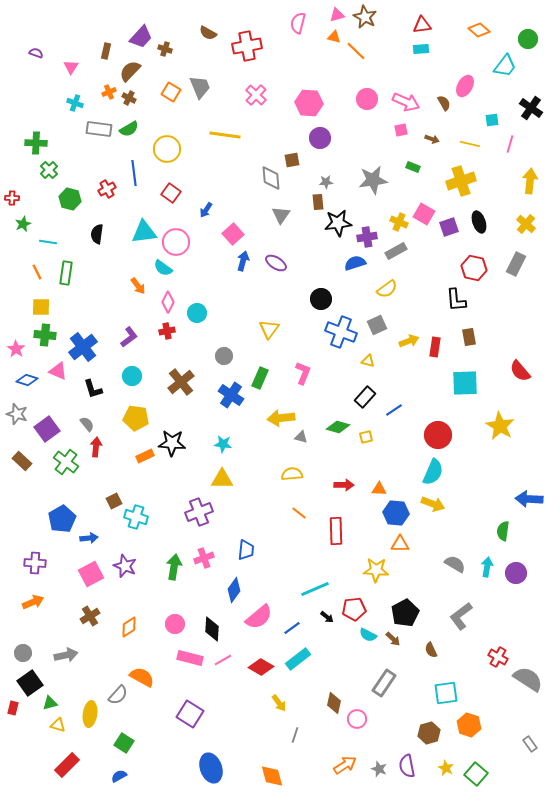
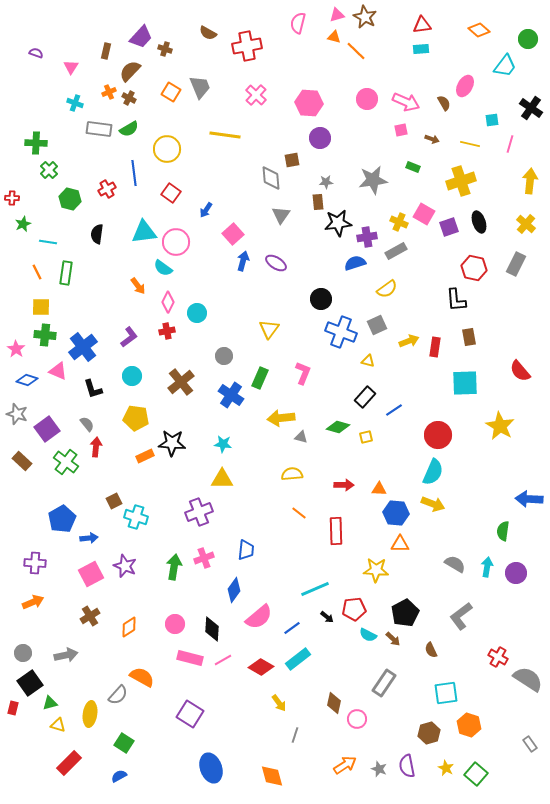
red rectangle at (67, 765): moved 2 px right, 2 px up
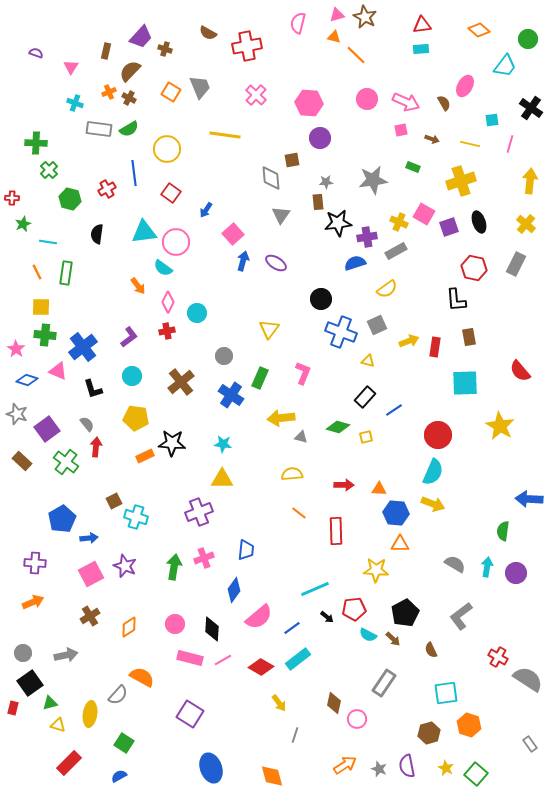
orange line at (356, 51): moved 4 px down
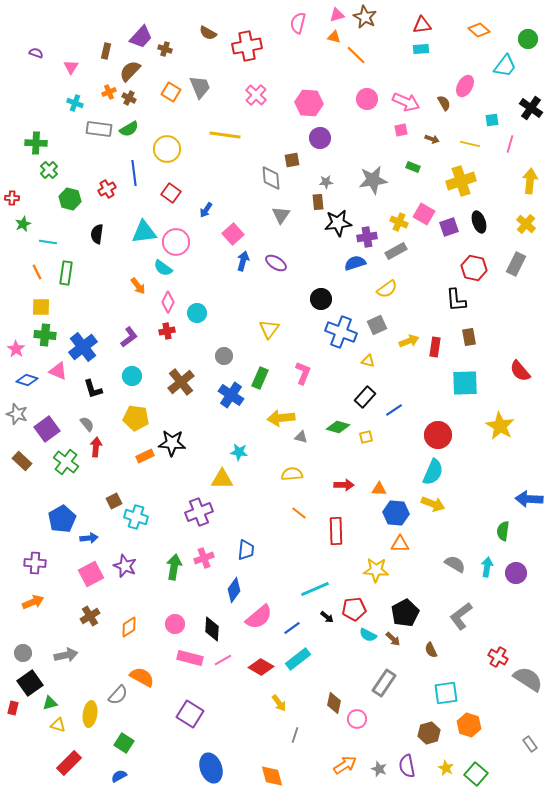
cyan star at (223, 444): moved 16 px right, 8 px down
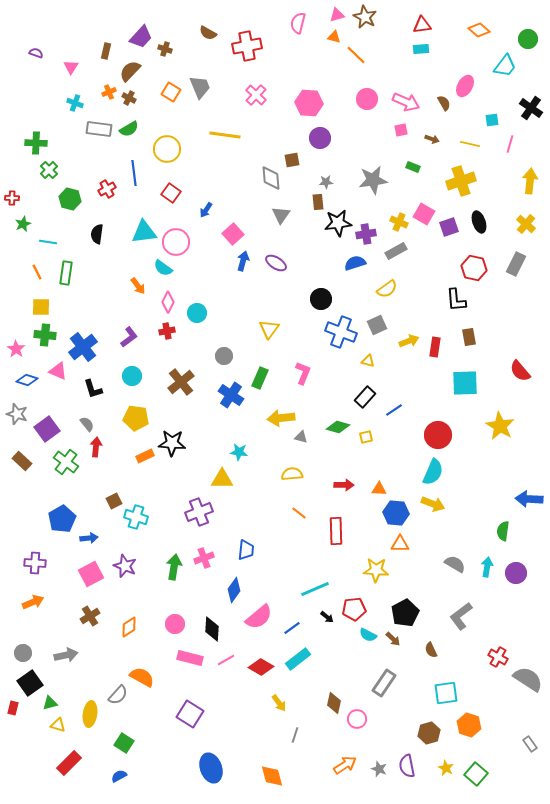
purple cross at (367, 237): moved 1 px left, 3 px up
pink line at (223, 660): moved 3 px right
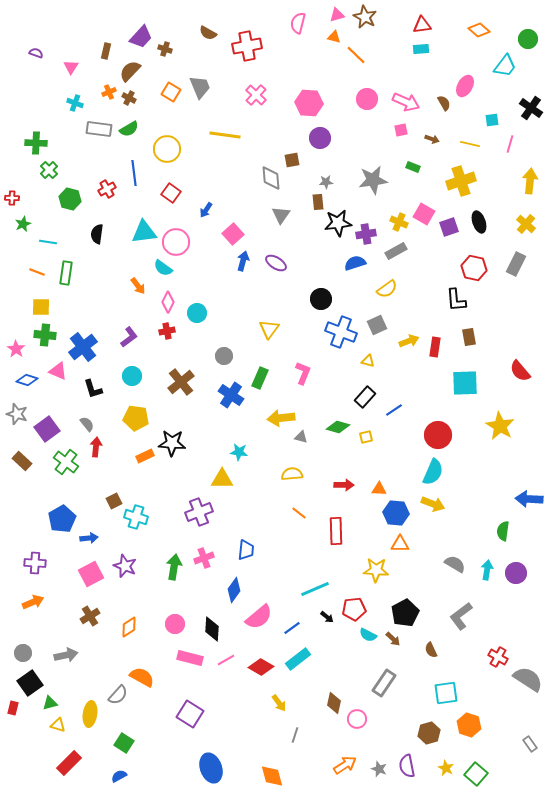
orange line at (37, 272): rotated 42 degrees counterclockwise
cyan arrow at (487, 567): moved 3 px down
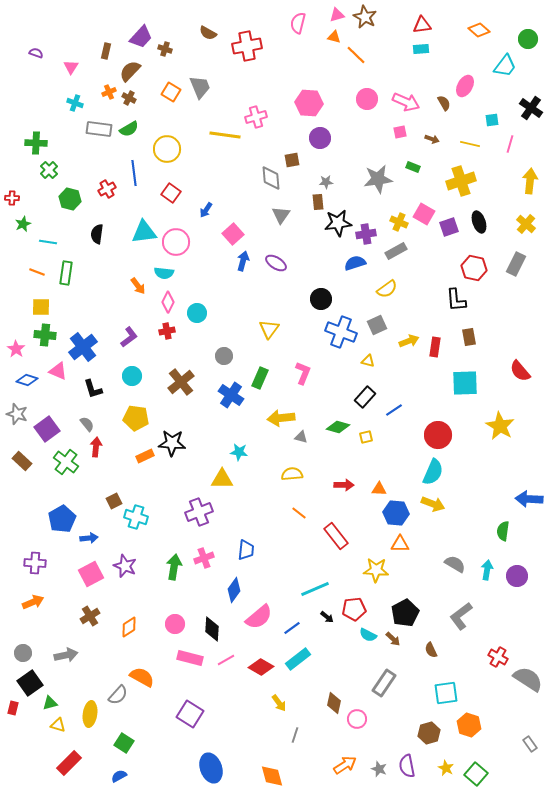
pink cross at (256, 95): moved 22 px down; rotated 30 degrees clockwise
pink square at (401, 130): moved 1 px left, 2 px down
gray star at (373, 180): moved 5 px right, 1 px up
cyan semicircle at (163, 268): moved 1 px right, 5 px down; rotated 30 degrees counterclockwise
red rectangle at (336, 531): moved 5 px down; rotated 36 degrees counterclockwise
purple circle at (516, 573): moved 1 px right, 3 px down
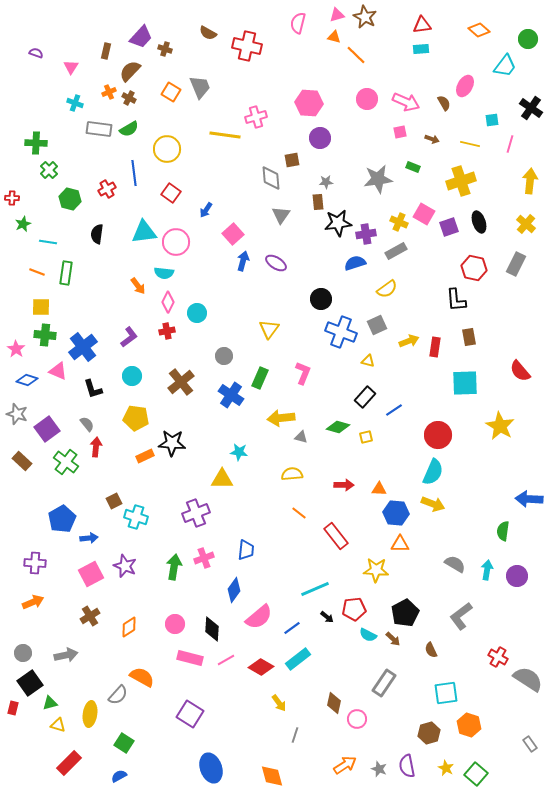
red cross at (247, 46): rotated 24 degrees clockwise
purple cross at (199, 512): moved 3 px left, 1 px down
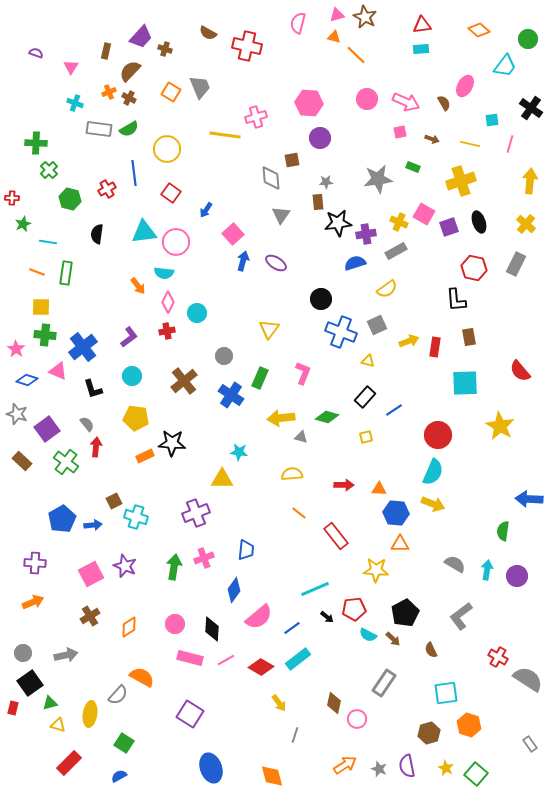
brown cross at (181, 382): moved 3 px right, 1 px up
green diamond at (338, 427): moved 11 px left, 10 px up
blue arrow at (89, 538): moved 4 px right, 13 px up
